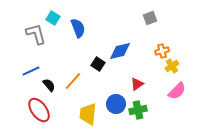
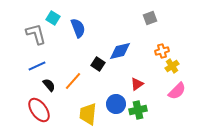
blue line: moved 6 px right, 5 px up
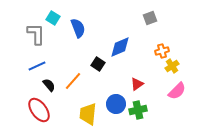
gray L-shape: rotated 15 degrees clockwise
blue diamond: moved 4 px up; rotated 10 degrees counterclockwise
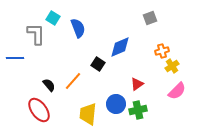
blue line: moved 22 px left, 8 px up; rotated 24 degrees clockwise
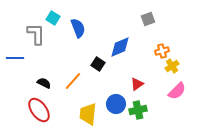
gray square: moved 2 px left, 1 px down
black semicircle: moved 5 px left, 2 px up; rotated 24 degrees counterclockwise
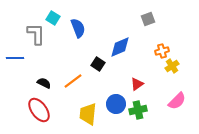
orange line: rotated 12 degrees clockwise
pink semicircle: moved 10 px down
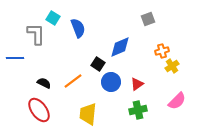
blue circle: moved 5 px left, 22 px up
